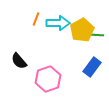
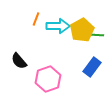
cyan arrow: moved 3 px down
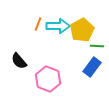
orange line: moved 2 px right, 5 px down
green line: moved 11 px down
pink hexagon: rotated 20 degrees counterclockwise
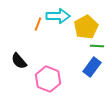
cyan arrow: moved 10 px up
yellow pentagon: moved 4 px right, 3 px up
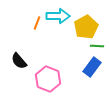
orange line: moved 1 px left, 1 px up
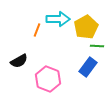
cyan arrow: moved 3 px down
orange line: moved 7 px down
black semicircle: rotated 78 degrees counterclockwise
blue rectangle: moved 4 px left
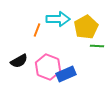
blue rectangle: moved 22 px left, 7 px down; rotated 30 degrees clockwise
pink hexagon: moved 12 px up
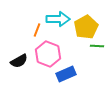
pink hexagon: moved 13 px up
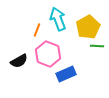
cyan arrow: rotated 110 degrees counterclockwise
yellow pentagon: moved 2 px right
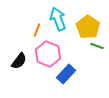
yellow pentagon: rotated 10 degrees counterclockwise
green line: rotated 16 degrees clockwise
black semicircle: rotated 24 degrees counterclockwise
blue rectangle: rotated 24 degrees counterclockwise
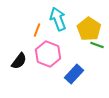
yellow pentagon: moved 1 px right, 2 px down
green line: moved 1 px up
blue rectangle: moved 8 px right
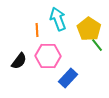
orange line: rotated 24 degrees counterclockwise
green line: rotated 32 degrees clockwise
pink hexagon: moved 2 px down; rotated 20 degrees counterclockwise
blue rectangle: moved 6 px left, 4 px down
